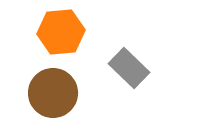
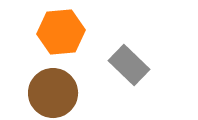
gray rectangle: moved 3 px up
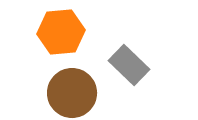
brown circle: moved 19 px right
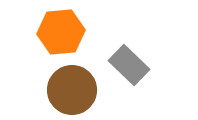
brown circle: moved 3 px up
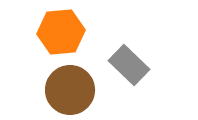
brown circle: moved 2 px left
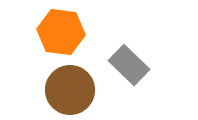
orange hexagon: rotated 12 degrees clockwise
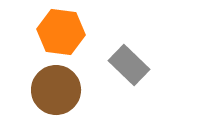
brown circle: moved 14 px left
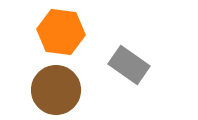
gray rectangle: rotated 9 degrees counterclockwise
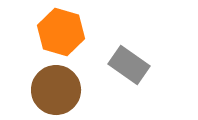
orange hexagon: rotated 9 degrees clockwise
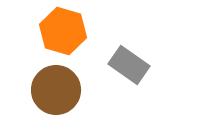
orange hexagon: moved 2 px right, 1 px up
